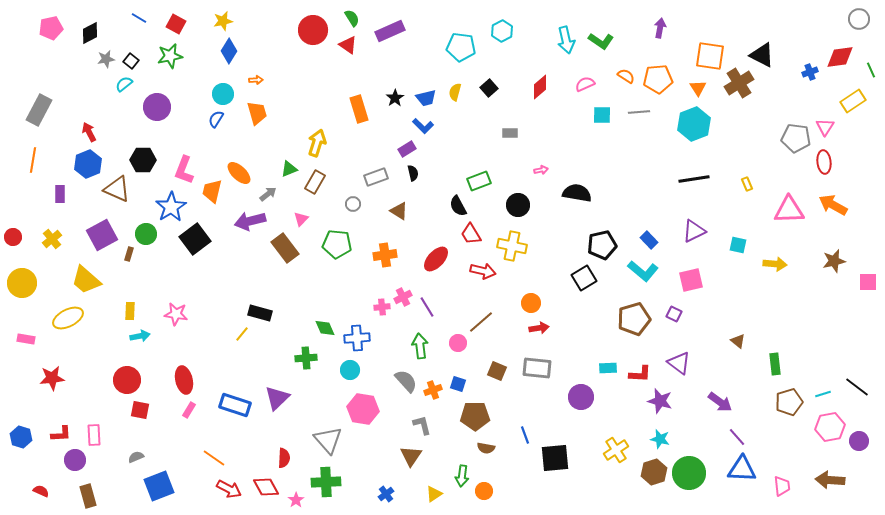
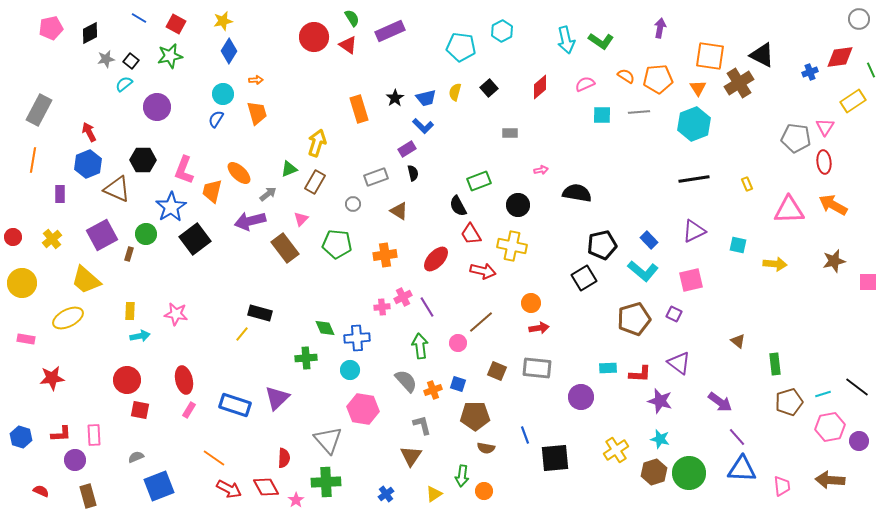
red circle at (313, 30): moved 1 px right, 7 px down
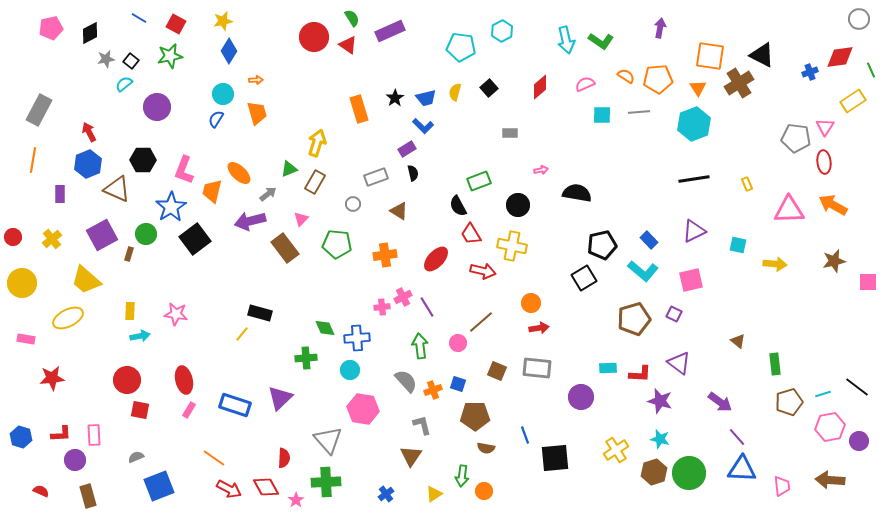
purple triangle at (277, 398): moved 3 px right
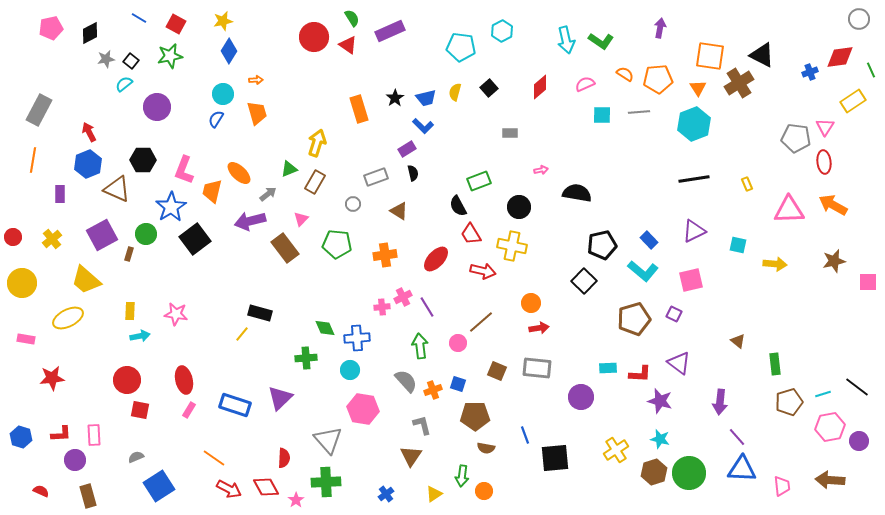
orange semicircle at (626, 76): moved 1 px left, 2 px up
black circle at (518, 205): moved 1 px right, 2 px down
black square at (584, 278): moved 3 px down; rotated 15 degrees counterclockwise
purple arrow at (720, 402): rotated 60 degrees clockwise
blue square at (159, 486): rotated 12 degrees counterclockwise
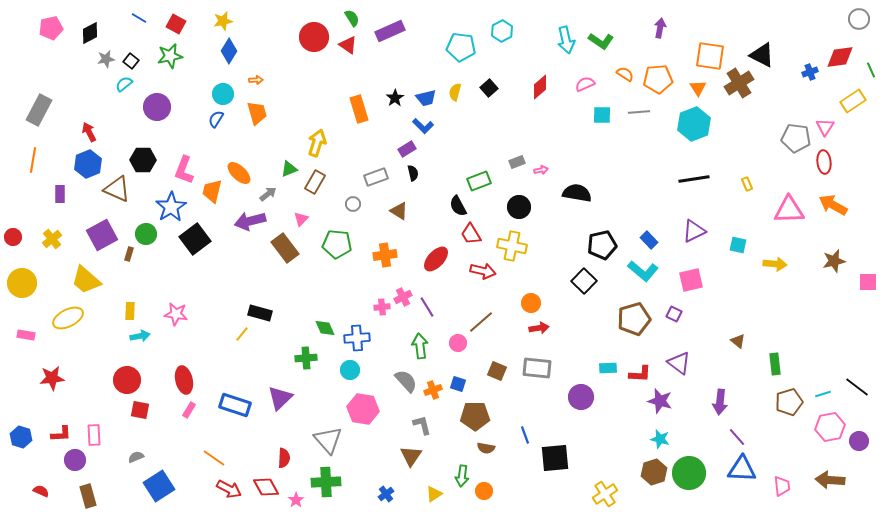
gray rectangle at (510, 133): moved 7 px right, 29 px down; rotated 21 degrees counterclockwise
pink rectangle at (26, 339): moved 4 px up
yellow cross at (616, 450): moved 11 px left, 44 px down
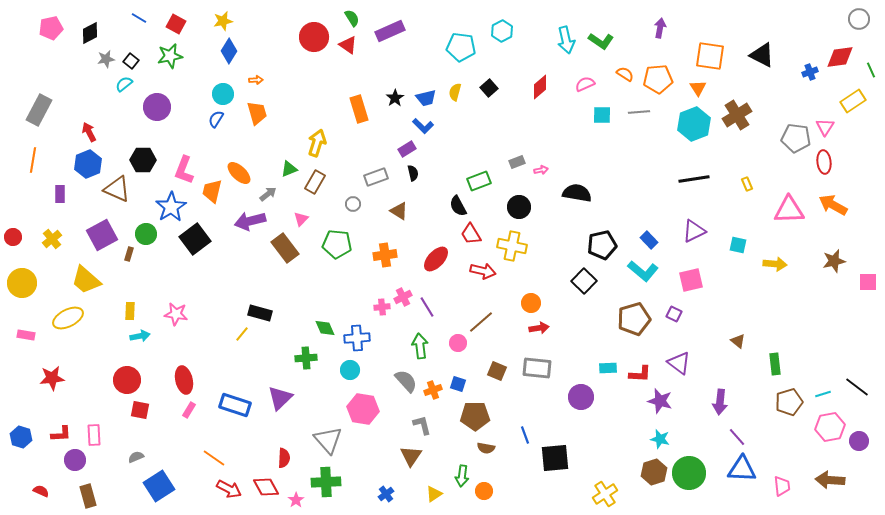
brown cross at (739, 83): moved 2 px left, 32 px down
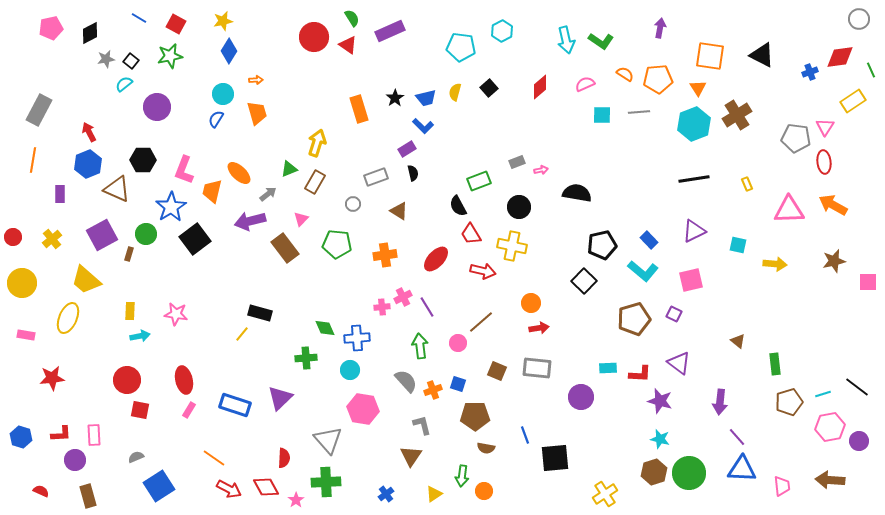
yellow ellipse at (68, 318): rotated 40 degrees counterclockwise
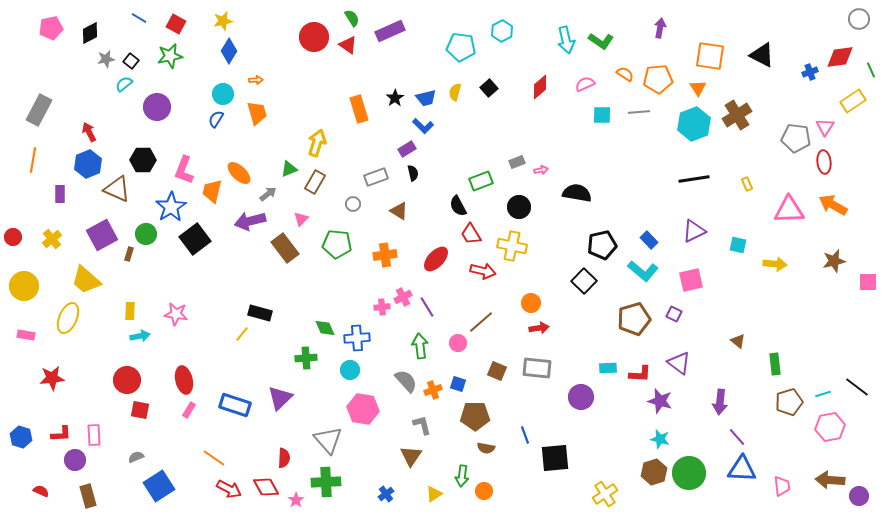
green rectangle at (479, 181): moved 2 px right
yellow circle at (22, 283): moved 2 px right, 3 px down
purple circle at (859, 441): moved 55 px down
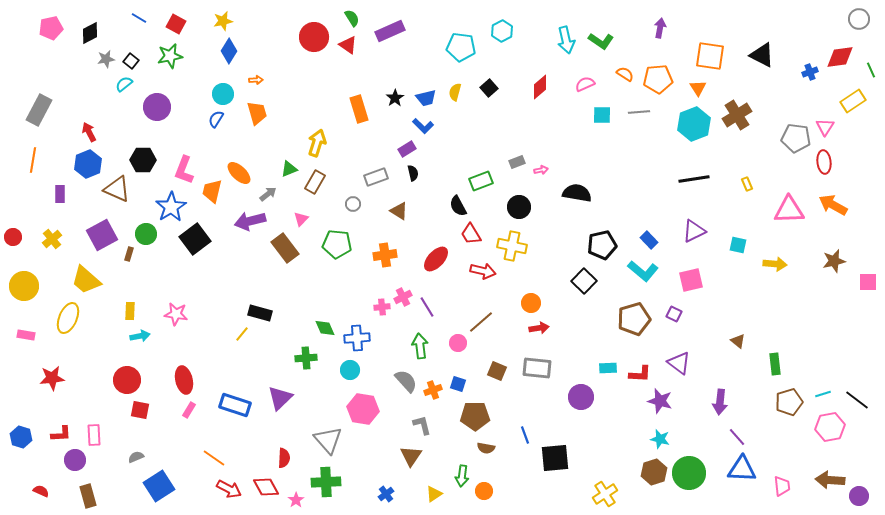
black line at (857, 387): moved 13 px down
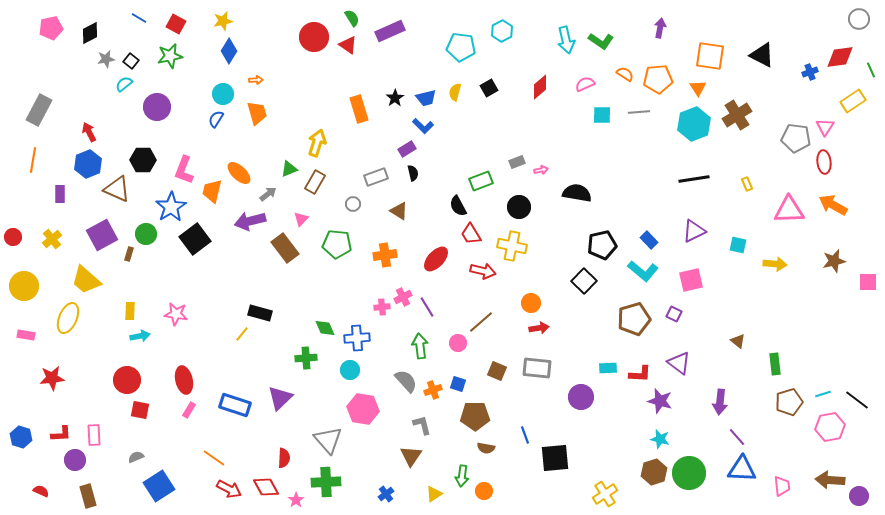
black square at (489, 88): rotated 12 degrees clockwise
